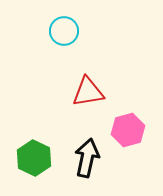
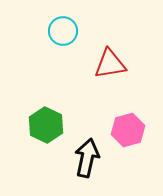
cyan circle: moved 1 px left
red triangle: moved 22 px right, 28 px up
green hexagon: moved 12 px right, 33 px up
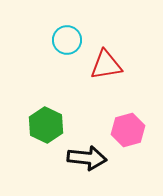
cyan circle: moved 4 px right, 9 px down
red triangle: moved 4 px left, 1 px down
black arrow: rotated 84 degrees clockwise
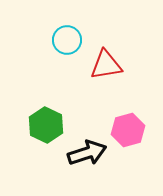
black arrow: moved 5 px up; rotated 24 degrees counterclockwise
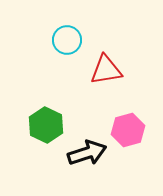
red triangle: moved 5 px down
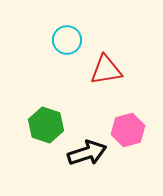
green hexagon: rotated 8 degrees counterclockwise
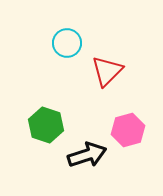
cyan circle: moved 3 px down
red triangle: moved 1 px right, 1 px down; rotated 36 degrees counterclockwise
black arrow: moved 2 px down
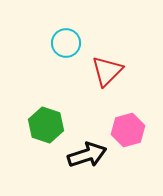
cyan circle: moved 1 px left
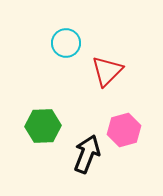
green hexagon: moved 3 px left, 1 px down; rotated 20 degrees counterclockwise
pink hexagon: moved 4 px left
black arrow: moved 1 px up; rotated 51 degrees counterclockwise
